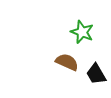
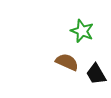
green star: moved 1 px up
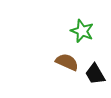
black trapezoid: moved 1 px left
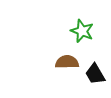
brown semicircle: rotated 25 degrees counterclockwise
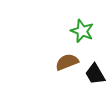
brown semicircle: rotated 20 degrees counterclockwise
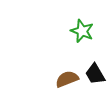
brown semicircle: moved 17 px down
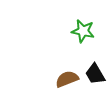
green star: moved 1 px right; rotated 10 degrees counterclockwise
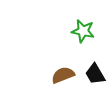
brown semicircle: moved 4 px left, 4 px up
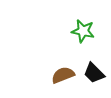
black trapezoid: moved 1 px left, 1 px up; rotated 15 degrees counterclockwise
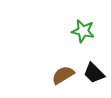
brown semicircle: rotated 10 degrees counterclockwise
